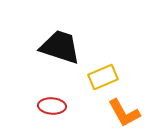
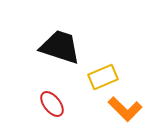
red ellipse: moved 2 px up; rotated 48 degrees clockwise
orange L-shape: moved 1 px right, 4 px up; rotated 16 degrees counterclockwise
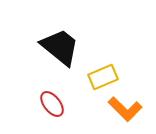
black trapezoid: rotated 21 degrees clockwise
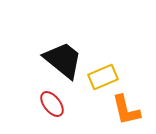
black trapezoid: moved 3 px right, 13 px down
orange L-shape: moved 1 px right, 1 px down; rotated 32 degrees clockwise
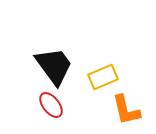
black trapezoid: moved 9 px left, 6 px down; rotated 15 degrees clockwise
red ellipse: moved 1 px left, 1 px down
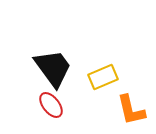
black trapezoid: moved 1 px left, 2 px down
orange L-shape: moved 5 px right
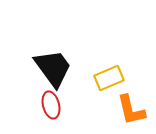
yellow rectangle: moved 6 px right, 1 px down
red ellipse: rotated 24 degrees clockwise
